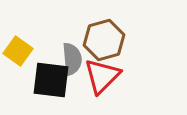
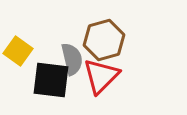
gray semicircle: rotated 8 degrees counterclockwise
red triangle: moved 1 px left
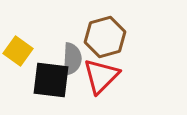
brown hexagon: moved 1 px right, 3 px up
gray semicircle: rotated 16 degrees clockwise
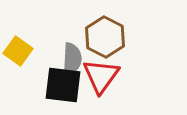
brown hexagon: rotated 18 degrees counterclockwise
red triangle: rotated 9 degrees counterclockwise
black square: moved 12 px right, 5 px down
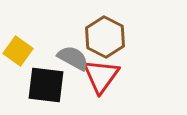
gray semicircle: moved 1 px right, 1 px up; rotated 64 degrees counterclockwise
black square: moved 17 px left
